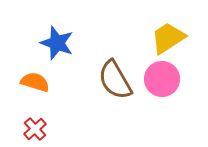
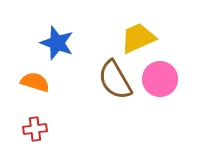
yellow trapezoid: moved 30 px left; rotated 9 degrees clockwise
pink circle: moved 2 px left
red cross: rotated 35 degrees clockwise
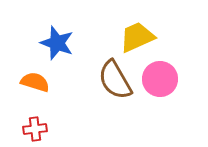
yellow trapezoid: moved 1 px left, 1 px up
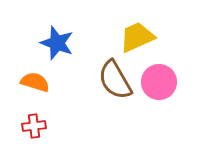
pink circle: moved 1 px left, 3 px down
red cross: moved 1 px left, 3 px up
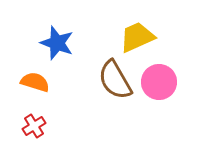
red cross: rotated 25 degrees counterclockwise
